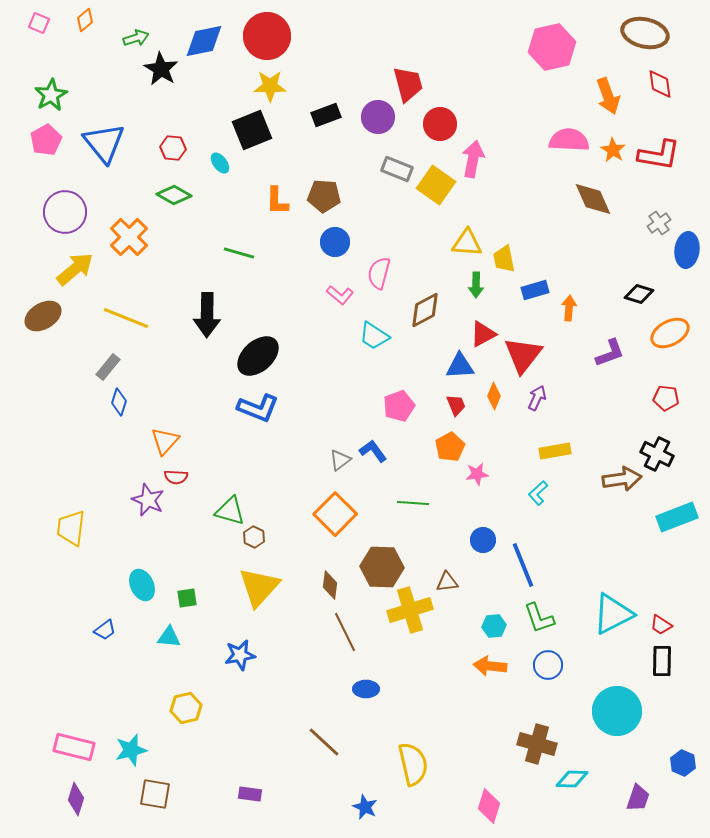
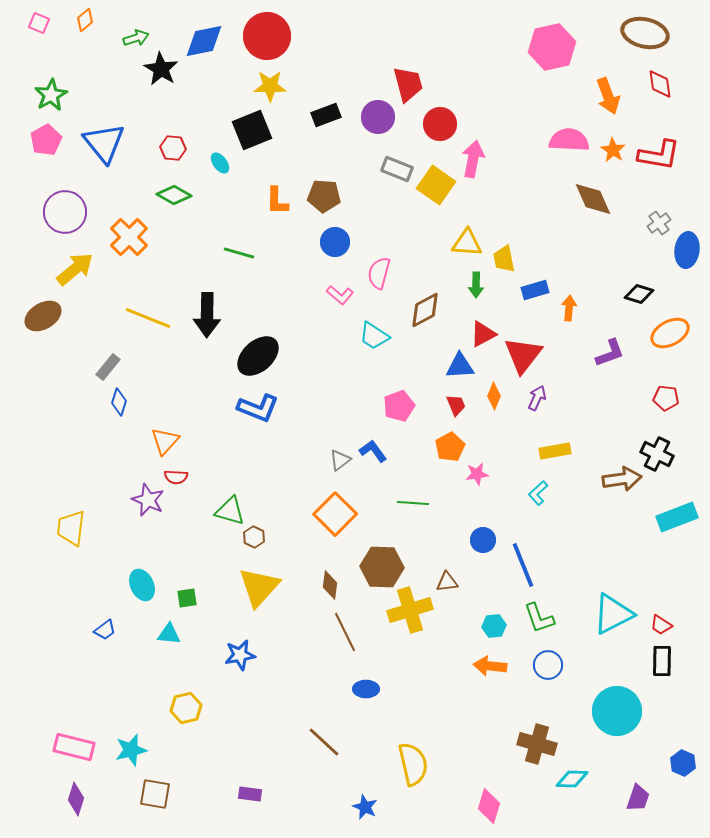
yellow line at (126, 318): moved 22 px right
cyan triangle at (169, 637): moved 3 px up
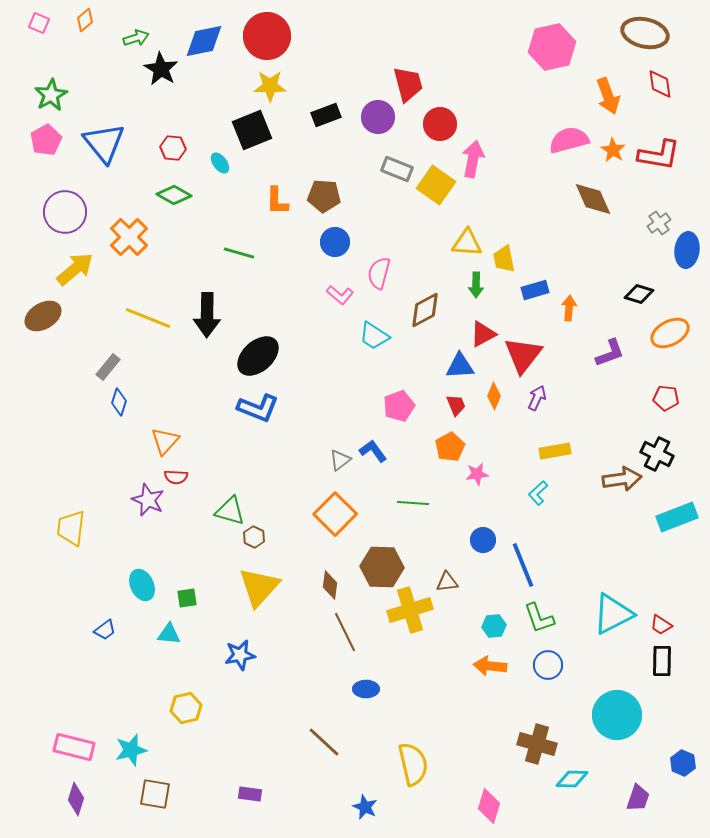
pink semicircle at (569, 140): rotated 18 degrees counterclockwise
cyan circle at (617, 711): moved 4 px down
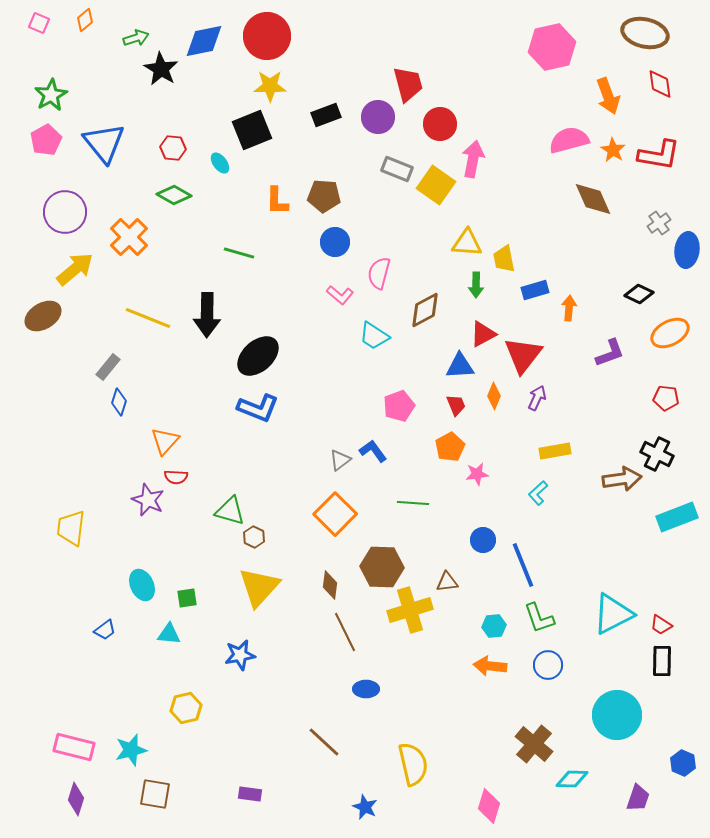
black diamond at (639, 294): rotated 8 degrees clockwise
brown cross at (537, 744): moved 3 px left; rotated 24 degrees clockwise
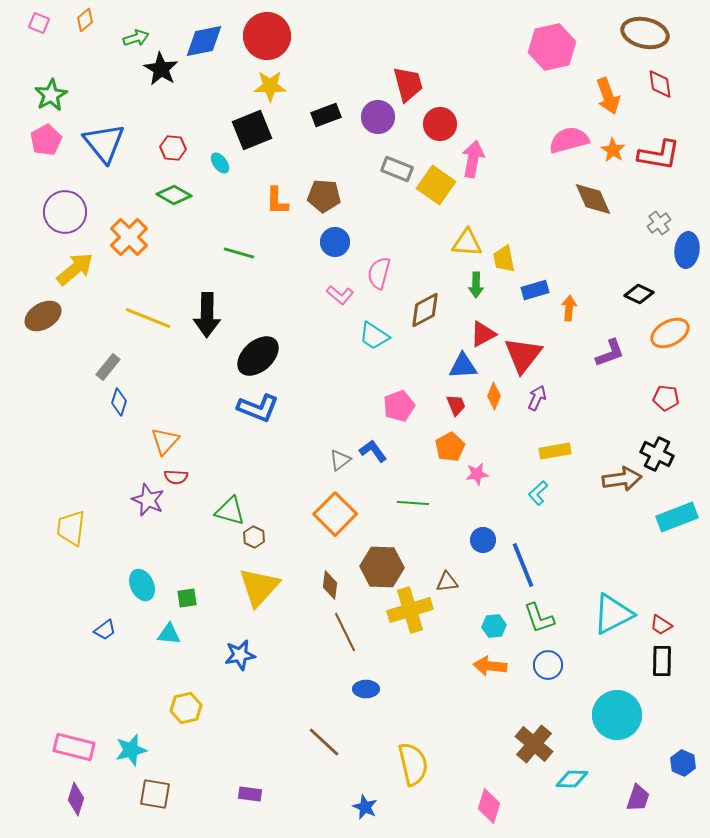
blue triangle at (460, 366): moved 3 px right
